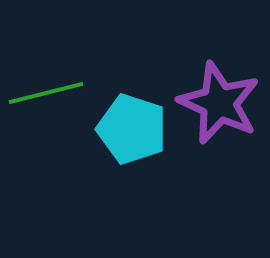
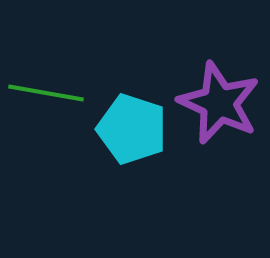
green line: rotated 24 degrees clockwise
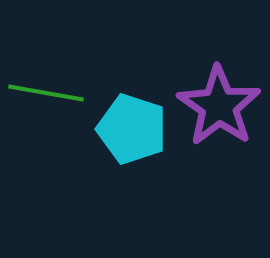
purple star: moved 3 px down; rotated 10 degrees clockwise
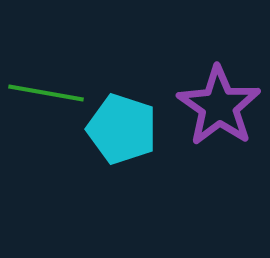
cyan pentagon: moved 10 px left
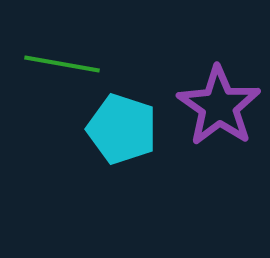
green line: moved 16 px right, 29 px up
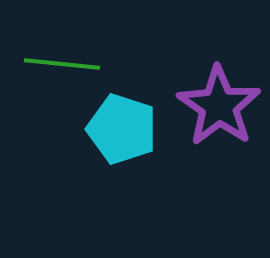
green line: rotated 4 degrees counterclockwise
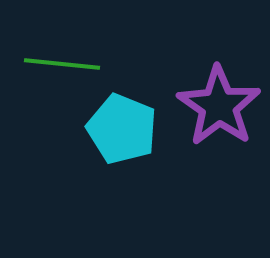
cyan pentagon: rotated 4 degrees clockwise
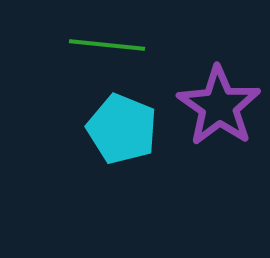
green line: moved 45 px right, 19 px up
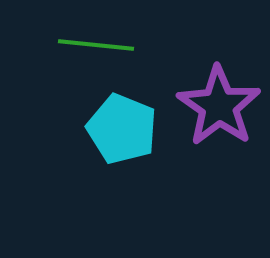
green line: moved 11 px left
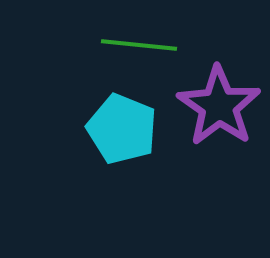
green line: moved 43 px right
